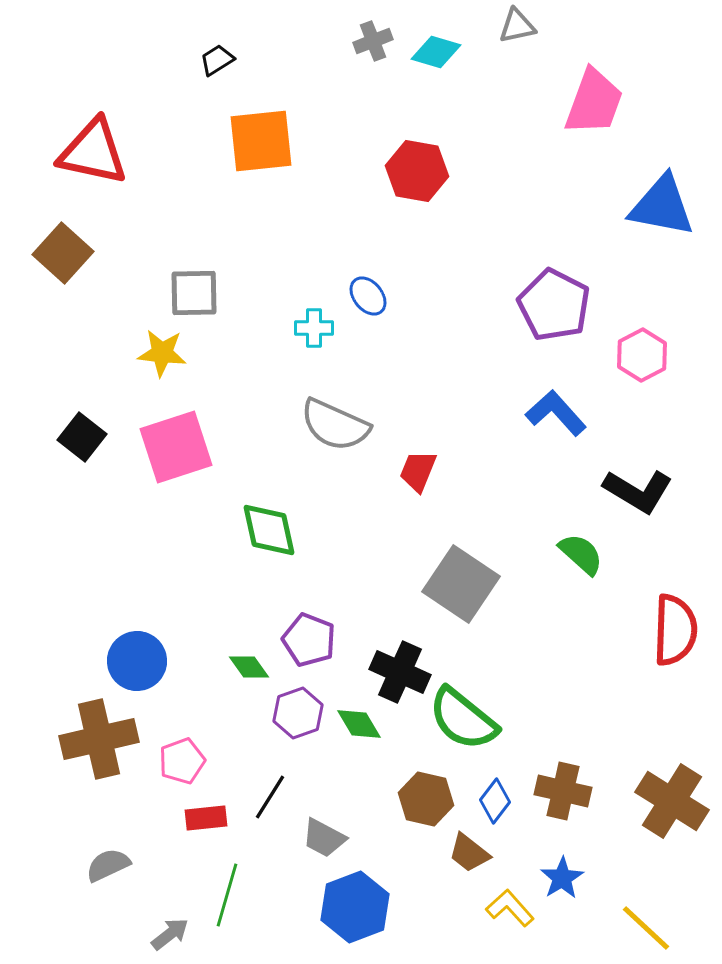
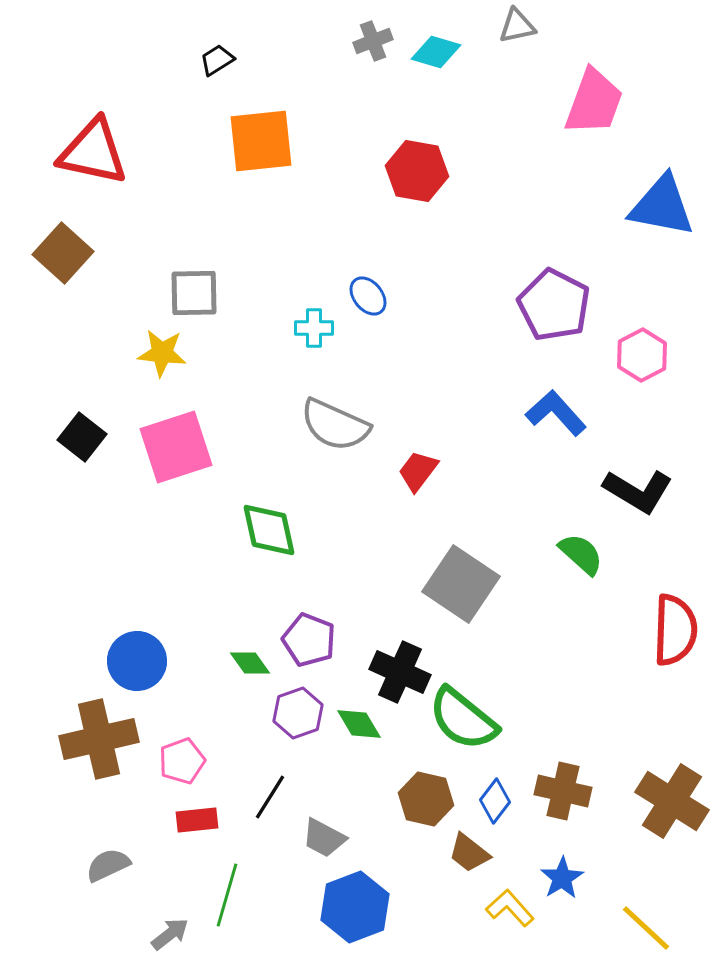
red trapezoid at (418, 471): rotated 15 degrees clockwise
green diamond at (249, 667): moved 1 px right, 4 px up
red rectangle at (206, 818): moved 9 px left, 2 px down
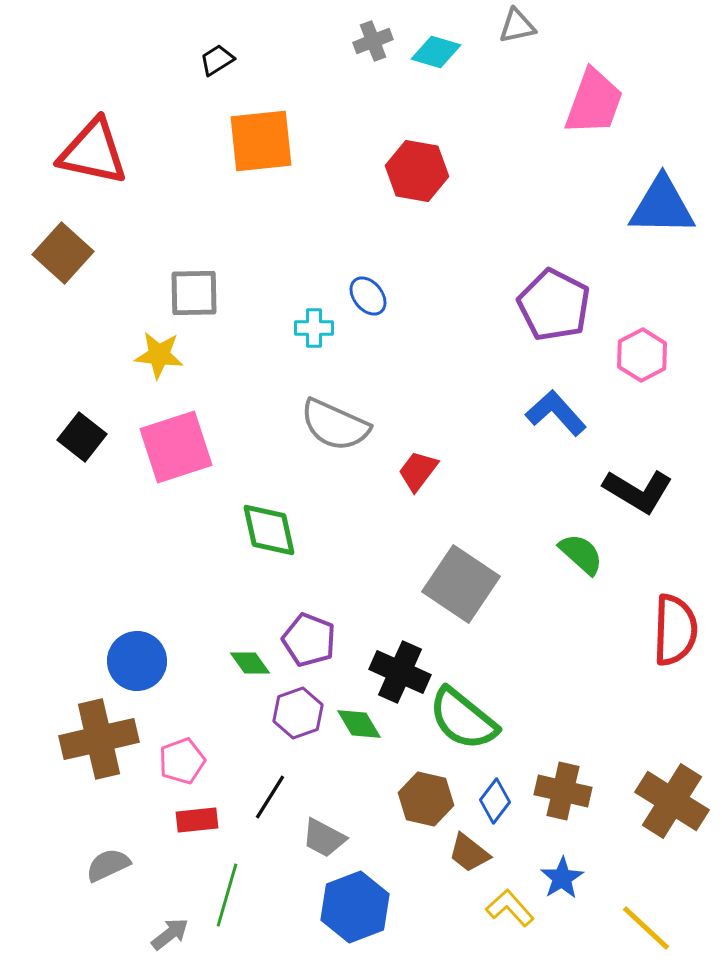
blue triangle at (662, 206): rotated 10 degrees counterclockwise
yellow star at (162, 353): moved 3 px left, 2 px down
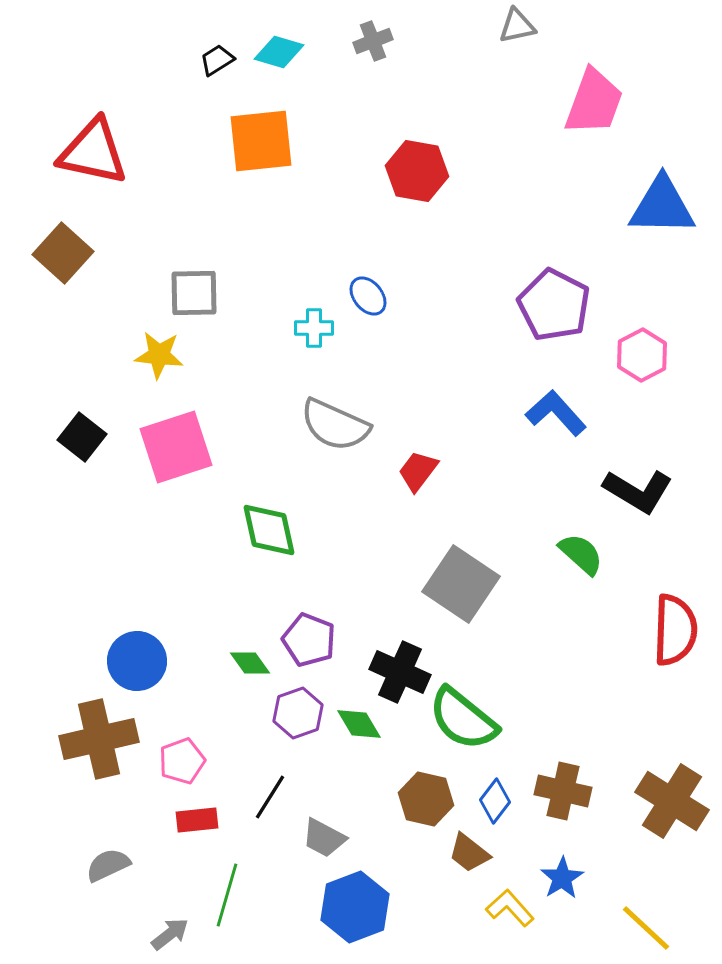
cyan diamond at (436, 52): moved 157 px left
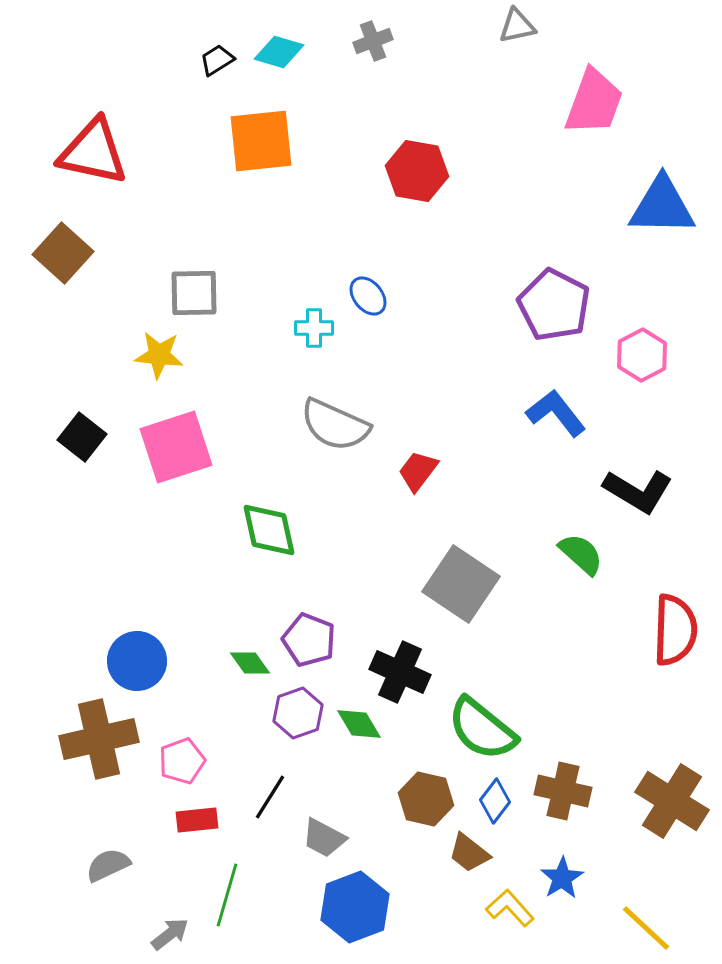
blue L-shape at (556, 413): rotated 4 degrees clockwise
green semicircle at (463, 719): moved 19 px right, 10 px down
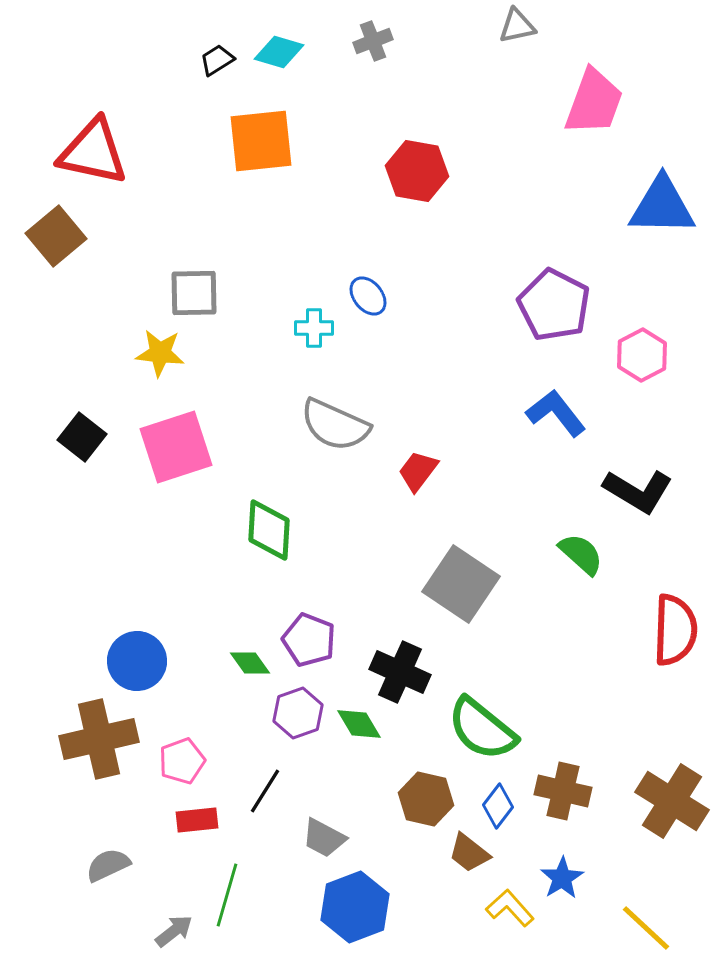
brown square at (63, 253): moved 7 px left, 17 px up; rotated 8 degrees clockwise
yellow star at (159, 355): moved 1 px right, 2 px up
green diamond at (269, 530): rotated 16 degrees clockwise
black line at (270, 797): moved 5 px left, 6 px up
blue diamond at (495, 801): moved 3 px right, 5 px down
gray arrow at (170, 934): moved 4 px right, 3 px up
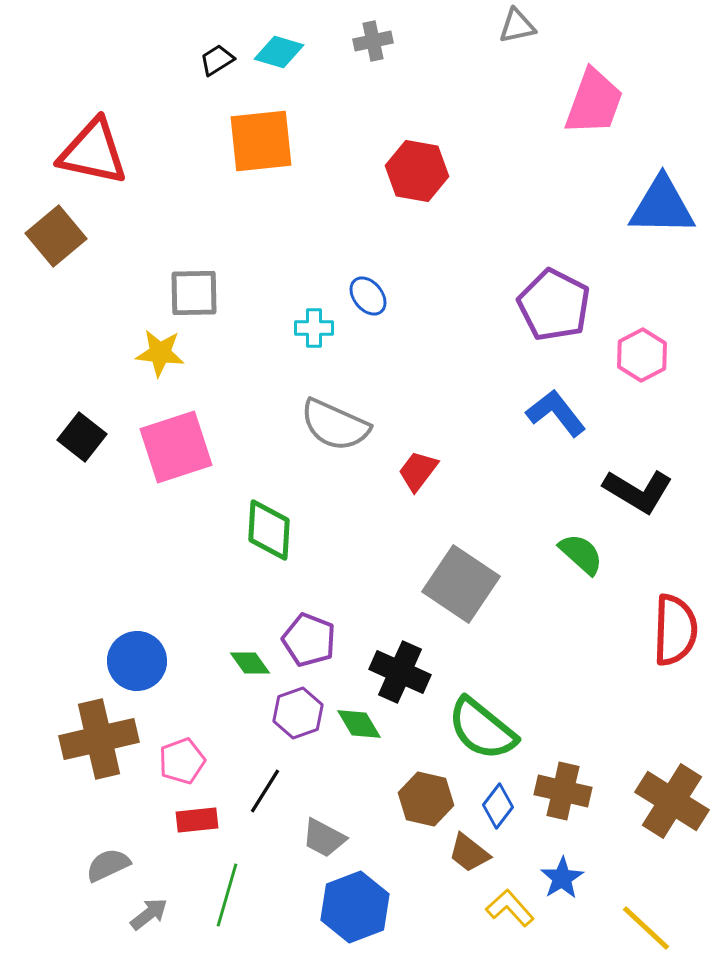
gray cross at (373, 41): rotated 9 degrees clockwise
gray arrow at (174, 931): moved 25 px left, 17 px up
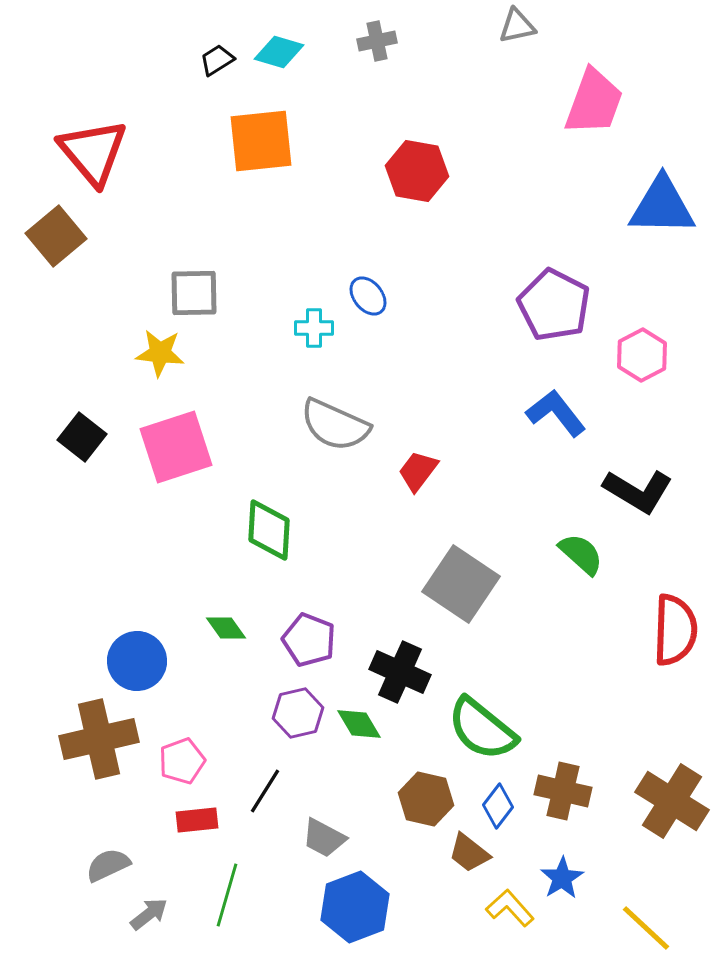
gray cross at (373, 41): moved 4 px right
red triangle at (93, 152): rotated 38 degrees clockwise
green diamond at (250, 663): moved 24 px left, 35 px up
purple hexagon at (298, 713): rotated 6 degrees clockwise
